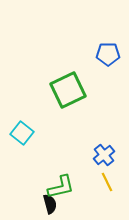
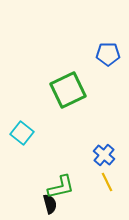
blue cross: rotated 10 degrees counterclockwise
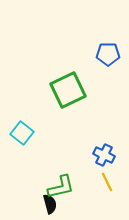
blue cross: rotated 15 degrees counterclockwise
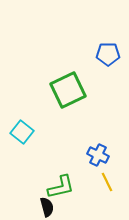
cyan square: moved 1 px up
blue cross: moved 6 px left
black semicircle: moved 3 px left, 3 px down
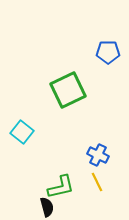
blue pentagon: moved 2 px up
yellow line: moved 10 px left
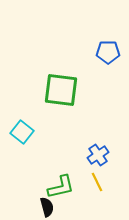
green square: moved 7 px left; rotated 33 degrees clockwise
blue cross: rotated 30 degrees clockwise
